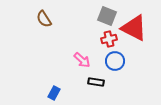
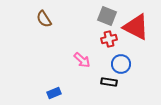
red triangle: moved 2 px right, 1 px up
blue circle: moved 6 px right, 3 px down
black rectangle: moved 13 px right
blue rectangle: rotated 40 degrees clockwise
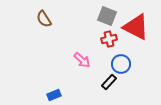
black rectangle: rotated 56 degrees counterclockwise
blue rectangle: moved 2 px down
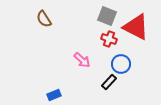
red cross: rotated 35 degrees clockwise
